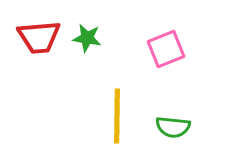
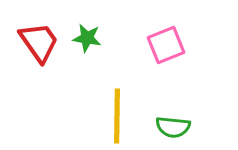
red trapezoid: moved 5 px down; rotated 120 degrees counterclockwise
pink square: moved 4 px up
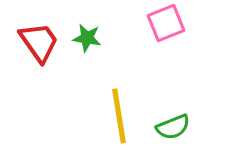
pink square: moved 22 px up
yellow line: moved 2 px right; rotated 10 degrees counterclockwise
green semicircle: rotated 28 degrees counterclockwise
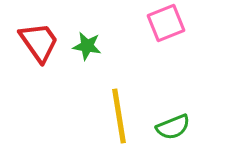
green star: moved 8 px down
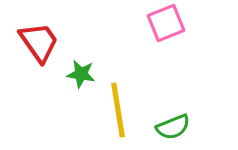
green star: moved 6 px left, 28 px down
yellow line: moved 1 px left, 6 px up
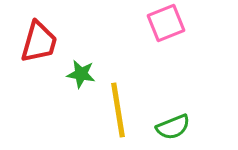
red trapezoid: rotated 51 degrees clockwise
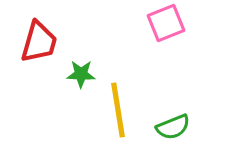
green star: rotated 8 degrees counterclockwise
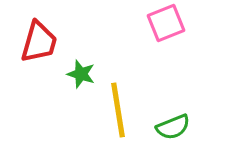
green star: rotated 16 degrees clockwise
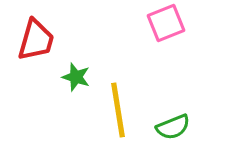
red trapezoid: moved 3 px left, 2 px up
green star: moved 5 px left, 3 px down
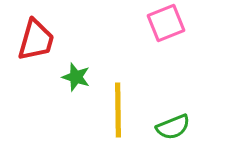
yellow line: rotated 8 degrees clockwise
